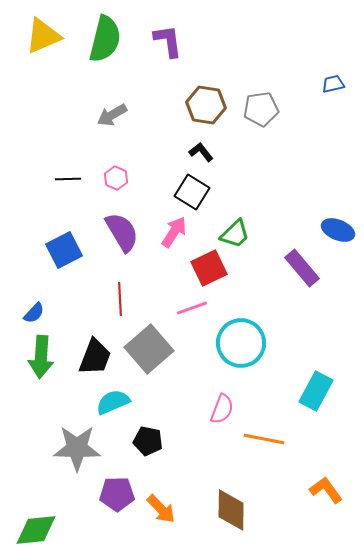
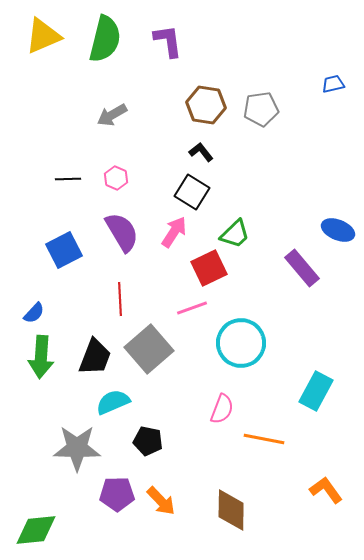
orange arrow: moved 8 px up
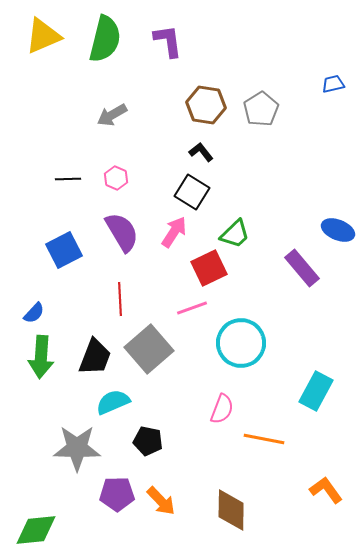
gray pentagon: rotated 24 degrees counterclockwise
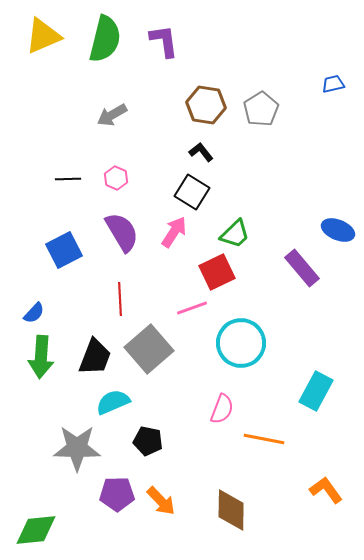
purple L-shape: moved 4 px left
red square: moved 8 px right, 4 px down
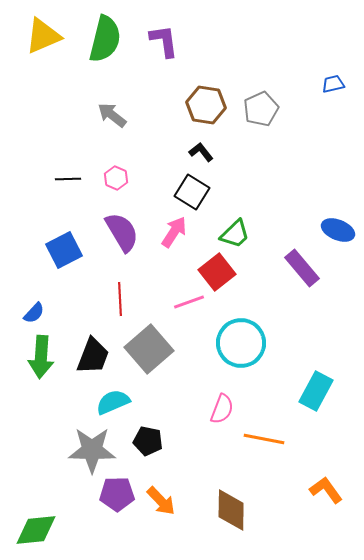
gray pentagon: rotated 8 degrees clockwise
gray arrow: rotated 68 degrees clockwise
red square: rotated 12 degrees counterclockwise
pink line: moved 3 px left, 6 px up
black trapezoid: moved 2 px left, 1 px up
gray star: moved 15 px right, 2 px down
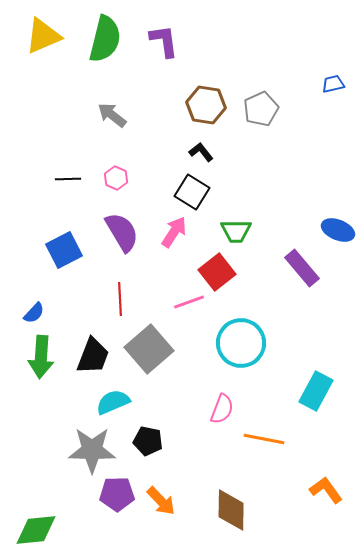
green trapezoid: moved 1 px right, 3 px up; rotated 44 degrees clockwise
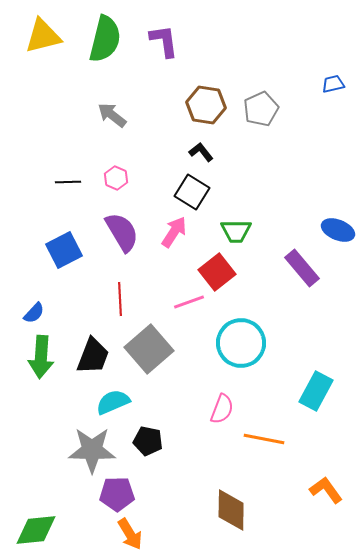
yellow triangle: rotated 9 degrees clockwise
black line: moved 3 px down
orange arrow: moved 31 px left, 33 px down; rotated 12 degrees clockwise
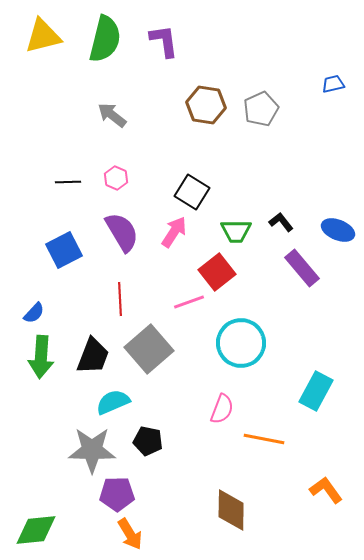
black L-shape: moved 80 px right, 70 px down
